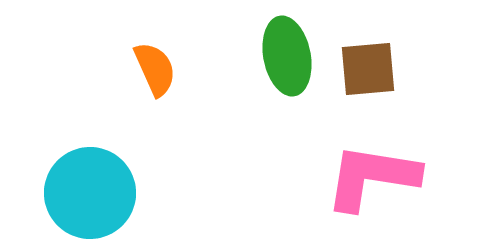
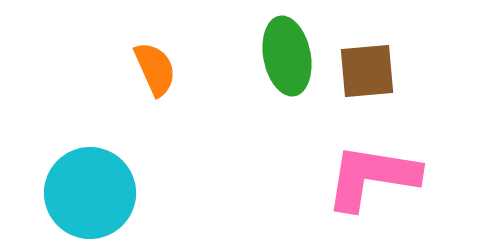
brown square: moved 1 px left, 2 px down
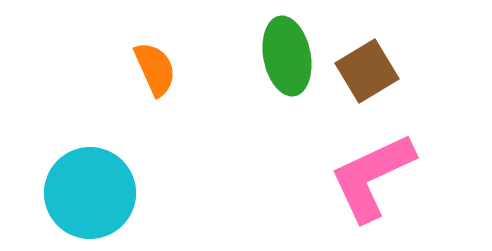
brown square: rotated 26 degrees counterclockwise
pink L-shape: rotated 34 degrees counterclockwise
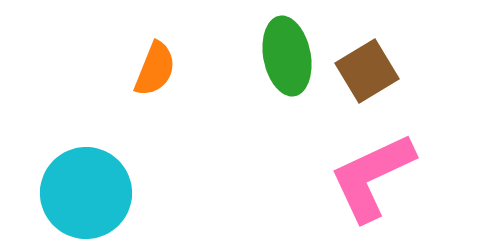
orange semicircle: rotated 46 degrees clockwise
cyan circle: moved 4 px left
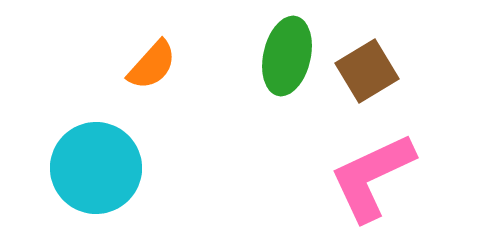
green ellipse: rotated 24 degrees clockwise
orange semicircle: moved 3 px left, 4 px up; rotated 20 degrees clockwise
cyan circle: moved 10 px right, 25 px up
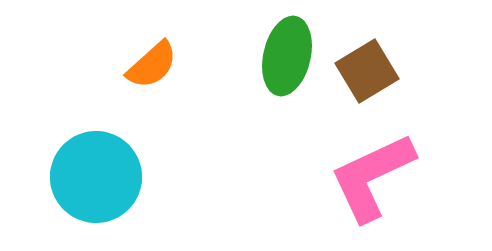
orange semicircle: rotated 6 degrees clockwise
cyan circle: moved 9 px down
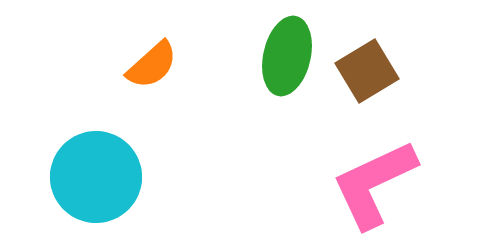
pink L-shape: moved 2 px right, 7 px down
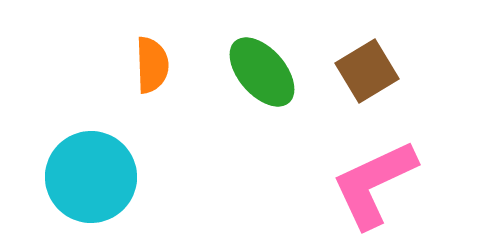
green ellipse: moved 25 px left, 16 px down; rotated 54 degrees counterclockwise
orange semicircle: rotated 50 degrees counterclockwise
cyan circle: moved 5 px left
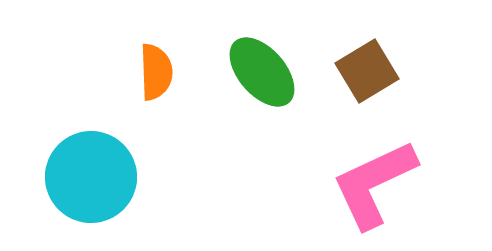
orange semicircle: moved 4 px right, 7 px down
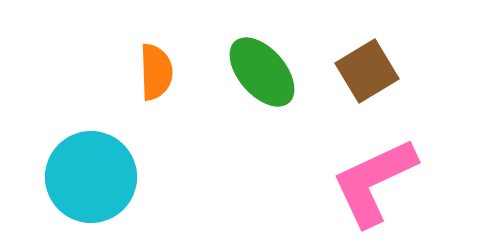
pink L-shape: moved 2 px up
